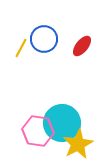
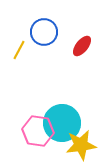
blue circle: moved 7 px up
yellow line: moved 2 px left, 2 px down
yellow star: moved 3 px right, 1 px down; rotated 20 degrees clockwise
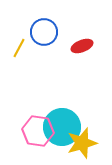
red ellipse: rotated 30 degrees clockwise
yellow line: moved 2 px up
cyan circle: moved 4 px down
yellow star: moved 1 px right, 2 px up; rotated 8 degrees counterclockwise
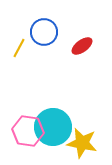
red ellipse: rotated 15 degrees counterclockwise
cyan circle: moved 9 px left
pink hexagon: moved 10 px left
yellow star: rotated 28 degrees clockwise
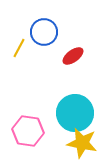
red ellipse: moved 9 px left, 10 px down
cyan circle: moved 22 px right, 14 px up
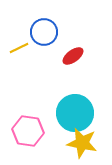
yellow line: rotated 36 degrees clockwise
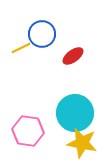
blue circle: moved 2 px left, 2 px down
yellow line: moved 2 px right
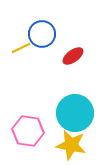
yellow star: moved 11 px left, 2 px down
